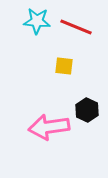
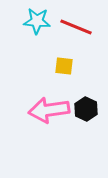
black hexagon: moved 1 px left, 1 px up
pink arrow: moved 17 px up
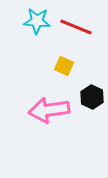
yellow square: rotated 18 degrees clockwise
black hexagon: moved 6 px right, 12 px up
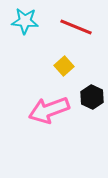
cyan star: moved 12 px left
yellow square: rotated 24 degrees clockwise
pink arrow: rotated 12 degrees counterclockwise
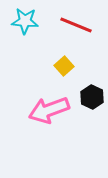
red line: moved 2 px up
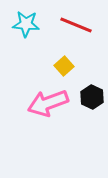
cyan star: moved 1 px right, 3 px down
pink arrow: moved 1 px left, 7 px up
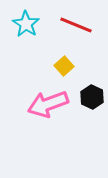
cyan star: rotated 28 degrees clockwise
pink arrow: moved 1 px down
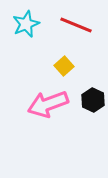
cyan star: rotated 16 degrees clockwise
black hexagon: moved 1 px right, 3 px down
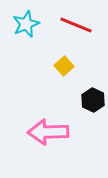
pink arrow: moved 28 px down; rotated 18 degrees clockwise
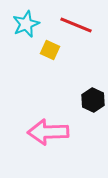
yellow square: moved 14 px left, 16 px up; rotated 24 degrees counterclockwise
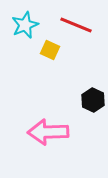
cyan star: moved 1 px left, 1 px down
